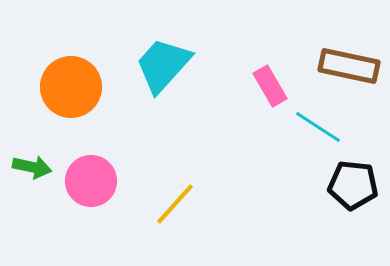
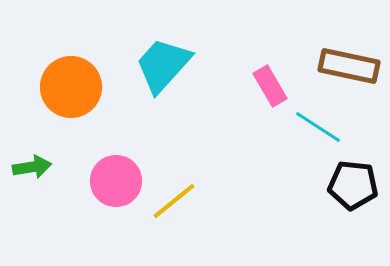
green arrow: rotated 21 degrees counterclockwise
pink circle: moved 25 px right
yellow line: moved 1 px left, 3 px up; rotated 9 degrees clockwise
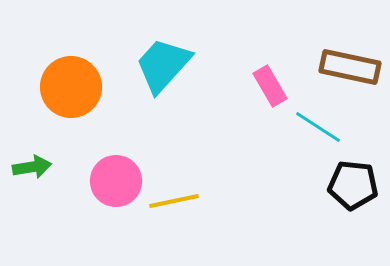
brown rectangle: moved 1 px right, 1 px down
yellow line: rotated 27 degrees clockwise
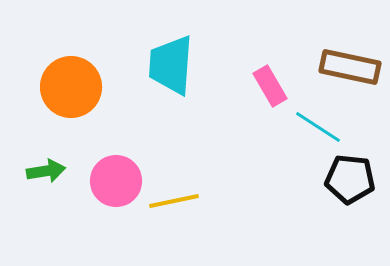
cyan trapezoid: moved 8 px right; rotated 38 degrees counterclockwise
green arrow: moved 14 px right, 4 px down
black pentagon: moved 3 px left, 6 px up
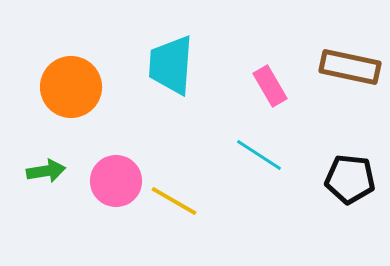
cyan line: moved 59 px left, 28 px down
yellow line: rotated 42 degrees clockwise
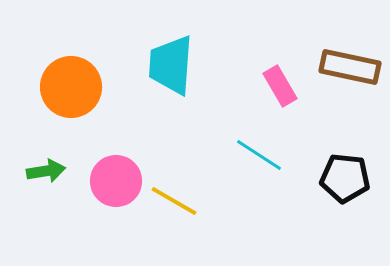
pink rectangle: moved 10 px right
black pentagon: moved 5 px left, 1 px up
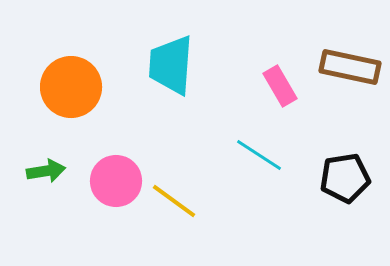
black pentagon: rotated 15 degrees counterclockwise
yellow line: rotated 6 degrees clockwise
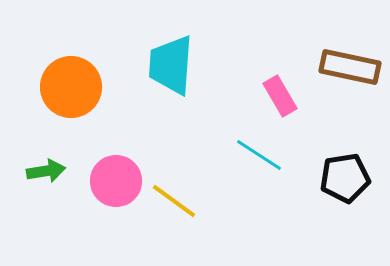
pink rectangle: moved 10 px down
